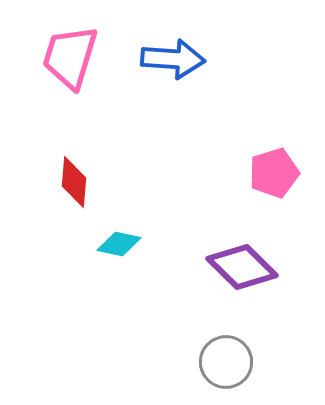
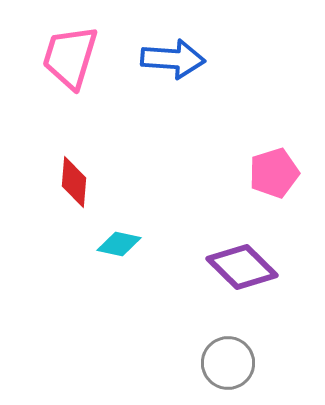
gray circle: moved 2 px right, 1 px down
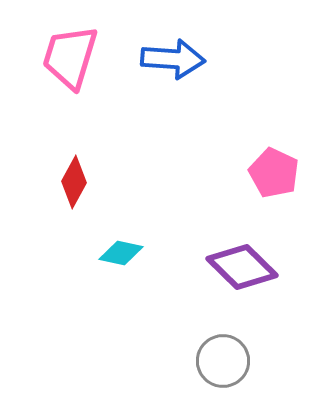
pink pentagon: rotated 30 degrees counterclockwise
red diamond: rotated 24 degrees clockwise
cyan diamond: moved 2 px right, 9 px down
gray circle: moved 5 px left, 2 px up
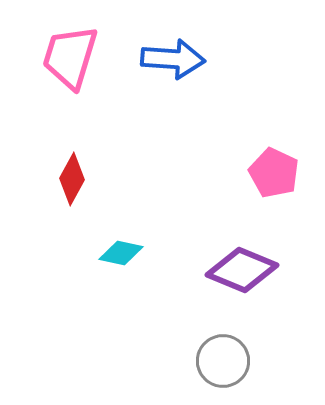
red diamond: moved 2 px left, 3 px up
purple diamond: moved 3 px down; rotated 22 degrees counterclockwise
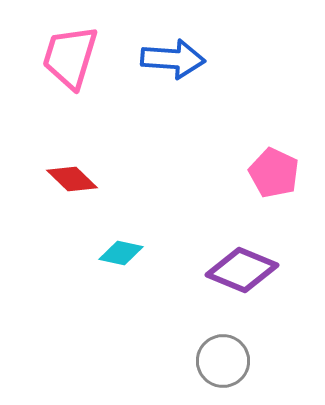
red diamond: rotated 75 degrees counterclockwise
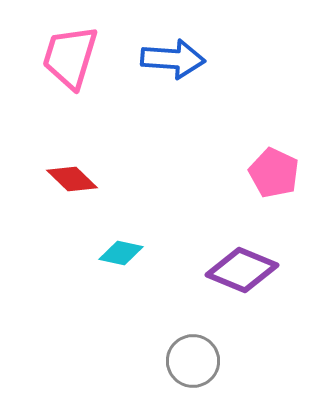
gray circle: moved 30 px left
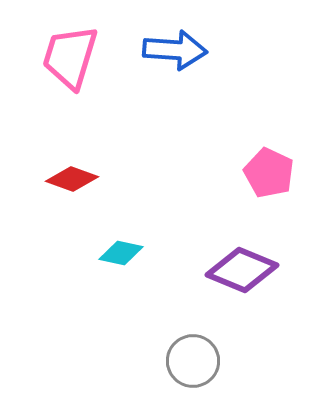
blue arrow: moved 2 px right, 9 px up
pink pentagon: moved 5 px left
red diamond: rotated 24 degrees counterclockwise
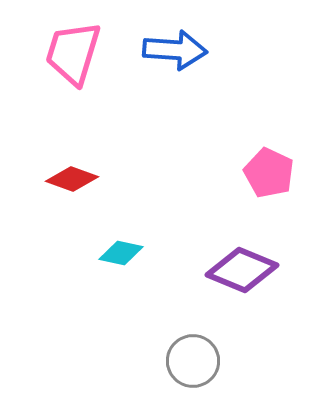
pink trapezoid: moved 3 px right, 4 px up
